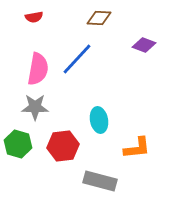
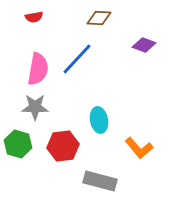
orange L-shape: moved 2 px right; rotated 56 degrees clockwise
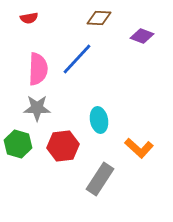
red semicircle: moved 5 px left, 1 px down
purple diamond: moved 2 px left, 9 px up
pink semicircle: rotated 8 degrees counterclockwise
gray star: moved 2 px right, 1 px down
orange L-shape: rotated 8 degrees counterclockwise
gray rectangle: moved 2 px up; rotated 72 degrees counterclockwise
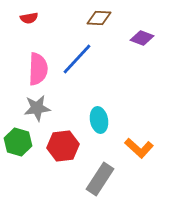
purple diamond: moved 2 px down
gray star: rotated 8 degrees counterclockwise
green hexagon: moved 2 px up
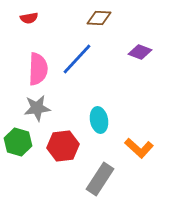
purple diamond: moved 2 px left, 14 px down
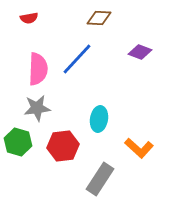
cyan ellipse: moved 1 px up; rotated 20 degrees clockwise
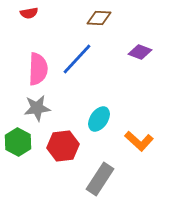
red semicircle: moved 5 px up
cyan ellipse: rotated 25 degrees clockwise
green hexagon: rotated 12 degrees clockwise
orange L-shape: moved 7 px up
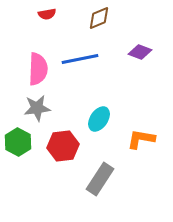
red semicircle: moved 18 px right, 1 px down
brown diamond: rotated 25 degrees counterclockwise
blue line: moved 3 px right; rotated 36 degrees clockwise
orange L-shape: moved 2 px right, 2 px up; rotated 148 degrees clockwise
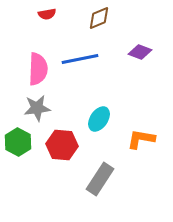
red hexagon: moved 1 px left, 1 px up; rotated 12 degrees clockwise
